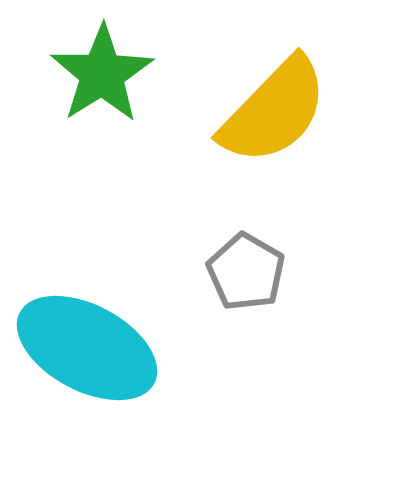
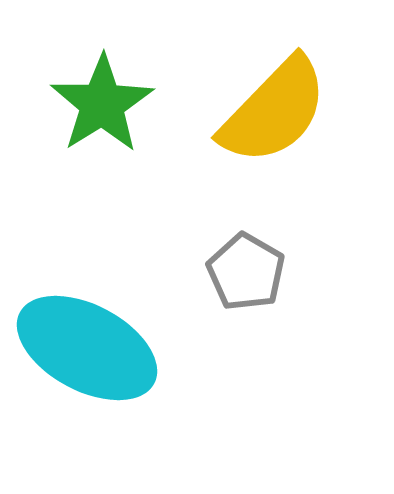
green star: moved 30 px down
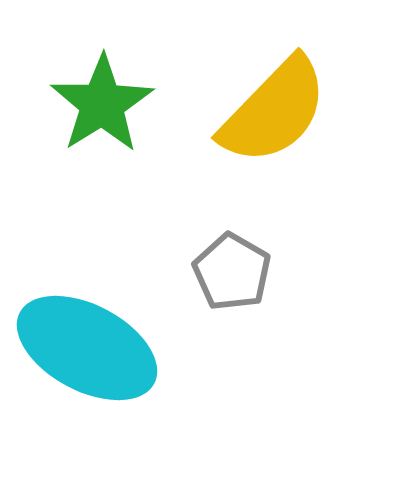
gray pentagon: moved 14 px left
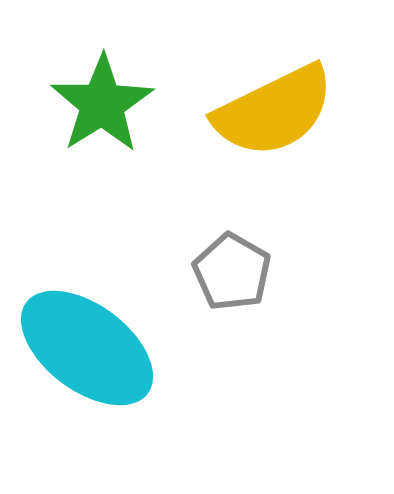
yellow semicircle: rotated 20 degrees clockwise
cyan ellipse: rotated 9 degrees clockwise
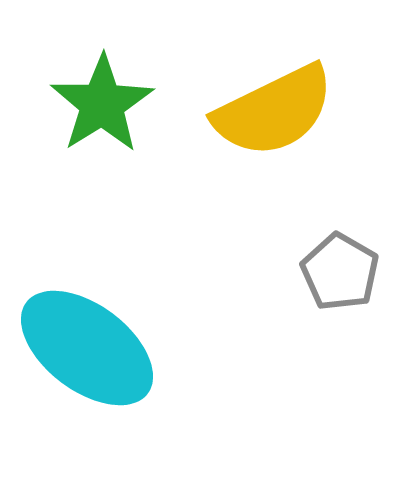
gray pentagon: moved 108 px right
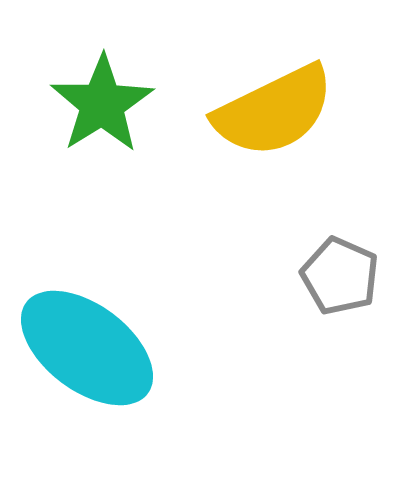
gray pentagon: moved 4 px down; rotated 6 degrees counterclockwise
